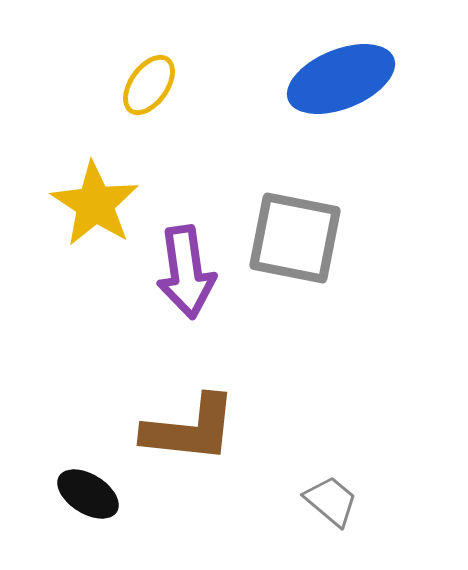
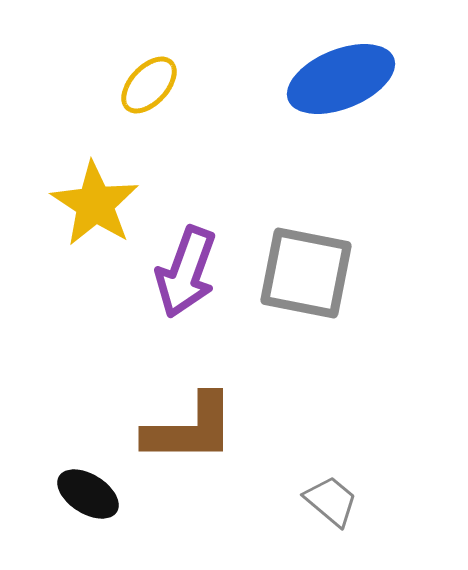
yellow ellipse: rotated 8 degrees clockwise
gray square: moved 11 px right, 35 px down
purple arrow: rotated 28 degrees clockwise
brown L-shape: rotated 6 degrees counterclockwise
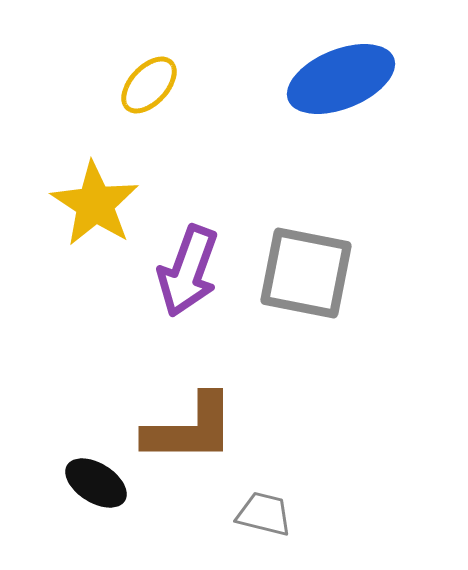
purple arrow: moved 2 px right, 1 px up
black ellipse: moved 8 px right, 11 px up
gray trapezoid: moved 67 px left, 13 px down; rotated 26 degrees counterclockwise
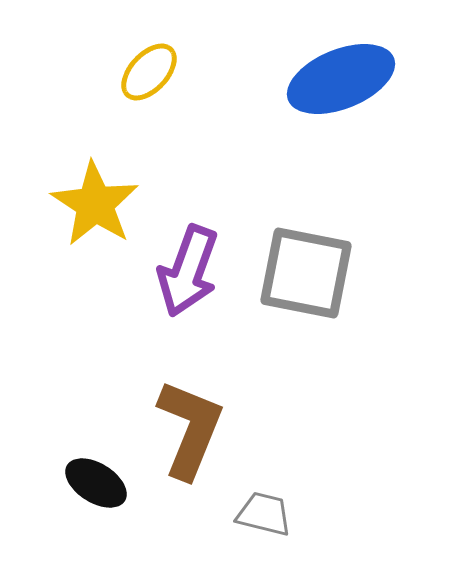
yellow ellipse: moved 13 px up
brown L-shape: rotated 68 degrees counterclockwise
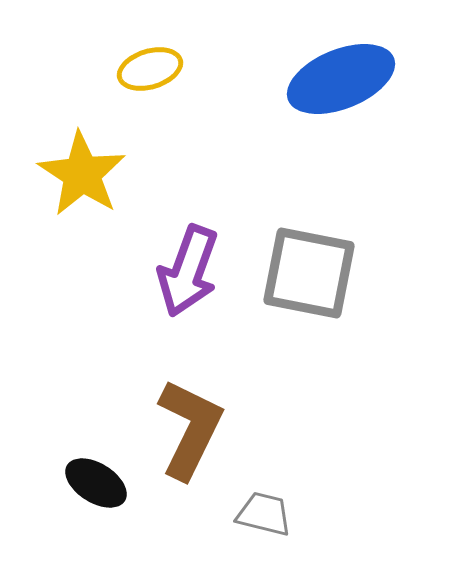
yellow ellipse: moved 1 px right, 3 px up; rotated 30 degrees clockwise
yellow star: moved 13 px left, 30 px up
gray square: moved 3 px right
brown L-shape: rotated 4 degrees clockwise
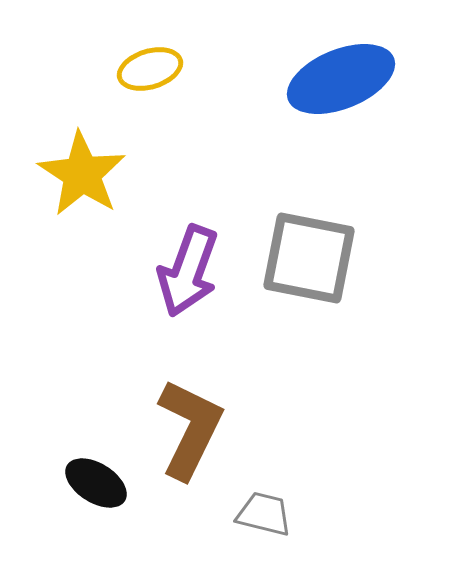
gray square: moved 15 px up
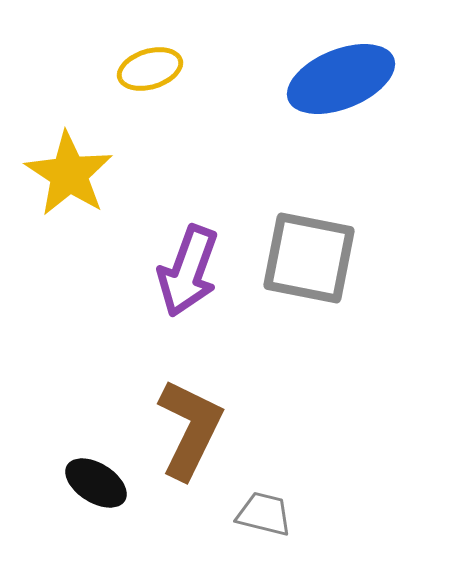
yellow star: moved 13 px left
